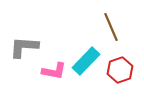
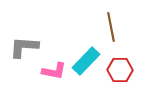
brown line: rotated 12 degrees clockwise
red hexagon: rotated 20 degrees clockwise
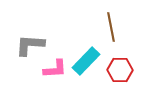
gray L-shape: moved 6 px right, 2 px up
pink L-shape: moved 1 px right, 2 px up; rotated 15 degrees counterclockwise
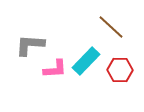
brown line: rotated 36 degrees counterclockwise
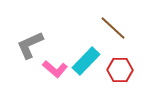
brown line: moved 2 px right, 1 px down
gray L-shape: rotated 28 degrees counterclockwise
pink L-shape: rotated 45 degrees clockwise
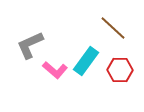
cyan rectangle: rotated 8 degrees counterclockwise
pink L-shape: moved 1 px down
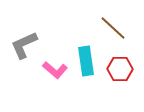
gray L-shape: moved 6 px left
cyan rectangle: rotated 44 degrees counterclockwise
red hexagon: moved 1 px up
